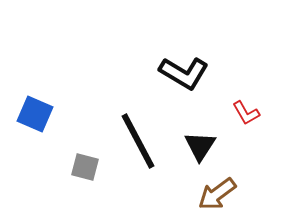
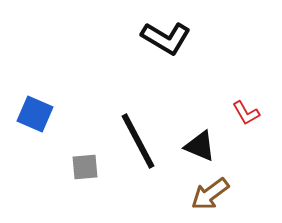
black L-shape: moved 18 px left, 35 px up
black triangle: rotated 40 degrees counterclockwise
gray square: rotated 20 degrees counterclockwise
brown arrow: moved 7 px left
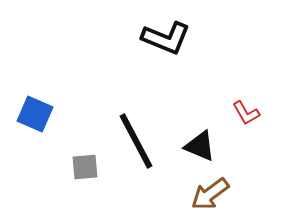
black L-shape: rotated 9 degrees counterclockwise
black line: moved 2 px left
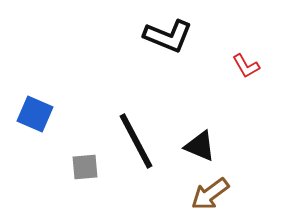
black L-shape: moved 2 px right, 2 px up
red L-shape: moved 47 px up
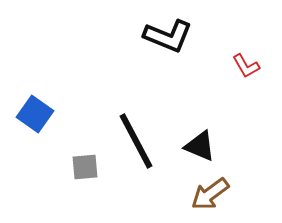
blue square: rotated 12 degrees clockwise
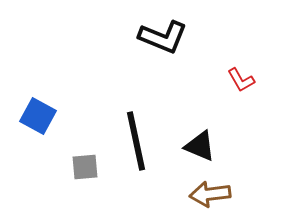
black L-shape: moved 5 px left, 1 px down
red L-shape: moved 5 px left, 14 px down
blue square: moved 3 px right, 2 px down; rotated 6 degrees counterclockwise
black line: rotated 16 degrees clockwise
brown arrow: rotated 30 degrees clockwise
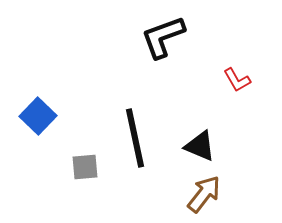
black L-shape: rotated 138 degrees clockwise
red L-shape: moved 4 px left
blue square: rotated 15 degrees clockwise
black line: moved 1 px left, 3 px up
brown arrow: moved 6 px left; rotated 135 degrees clockwise
